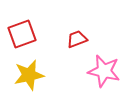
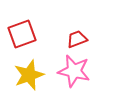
pink star: moved 30 px left
yellow star: rotated 8 degrees counterclockwise
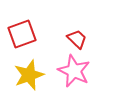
red trapezoid: rotated 65 degrees clockwise
pink star: rotated 12 degrees clockwise
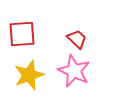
red square: rotated 16 degrees clockwise
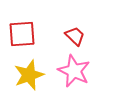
red trapezoid: moved 2 px left, 3 px up
